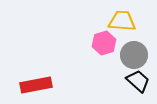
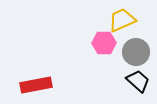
yellow trapezoid: moved 1 px up; rotated 28 degrees counterclockwise
pink hexagon: rotated 15 degrees clockwise
gray circle: moved 2 px right, 3 px up
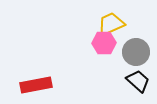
yellow trapezoid: moved 11 px left, 4 px down
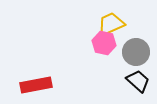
pink hexagon: rotated 15 degrees clockwise
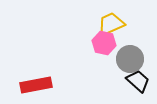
gray circle: moved 6 px left, 7 px down
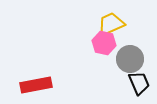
black trapezoid: moved 1 px right, 2 px down; rotated 25 degrees clockwise
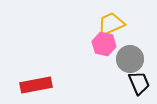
pink hexagon: moved 1 px down
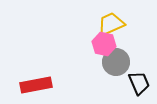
gray circle: moved 14 px left, 3 px down
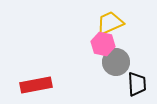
yellow trapezoid: moved 1 px left, 1 px up
pink hexagon: moved 1 px left
black trapezoid: moved 2 px left, 1 px down; rotated 20 degrees clockwise
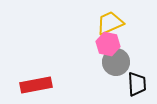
pink hexagon: moved 5 px right
